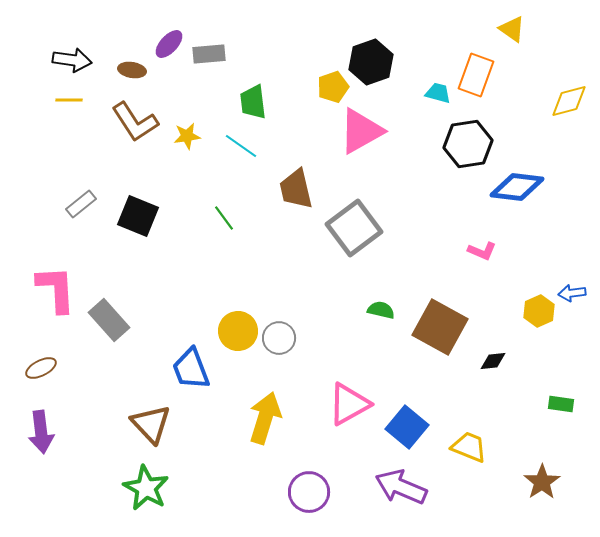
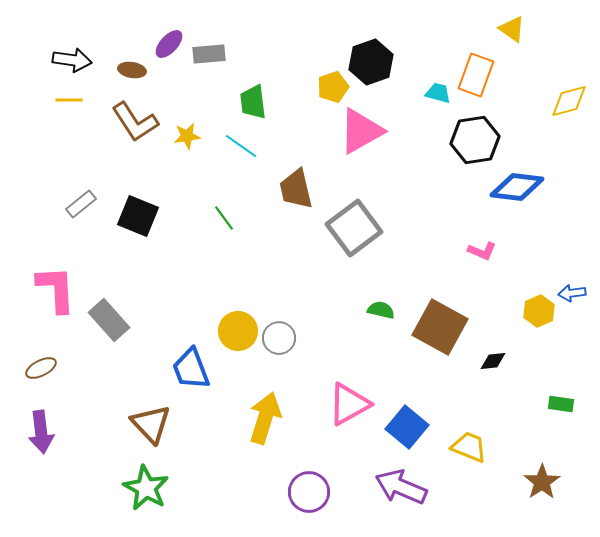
black hexagon at (468, 144): moved 7 px right, 4 px up
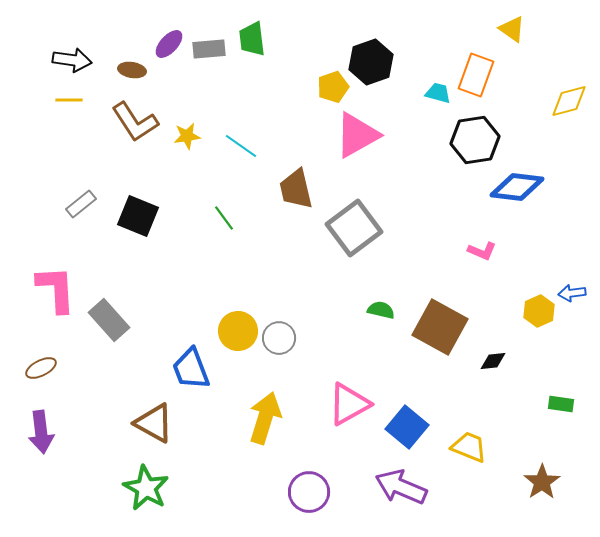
gray rectangle at (209, 54): moved 5 px up
green trapezoid at (253, 102): moved 1 px left, 63 px up
pink triangle at (361, 131): moved 4 px left, 4 px down
brown triangle at (151, 424): moved 3 px right, 1 px up; rotated 18 degrees counterclockwise
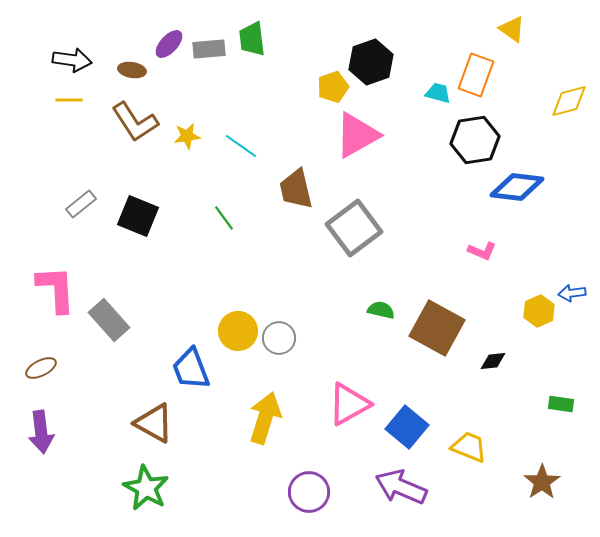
brown square at (440, 327): moved 3 px left, 1 px down
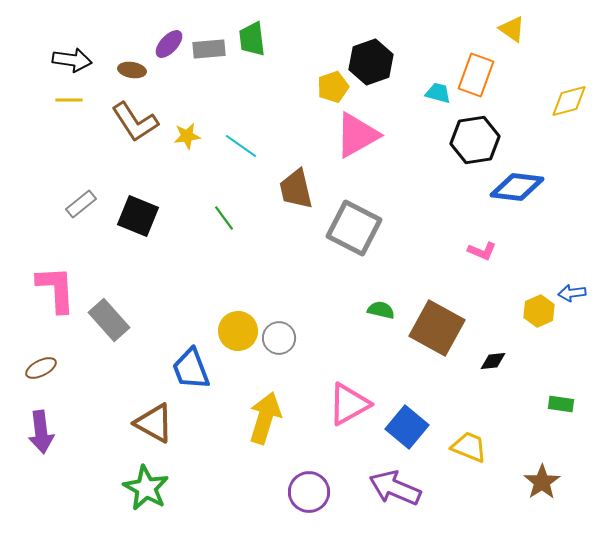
gray square at (354, 228): rotated 26 degrees counterclockwise
purple arrow at (401, 487): moved 6 px left, 1 px down
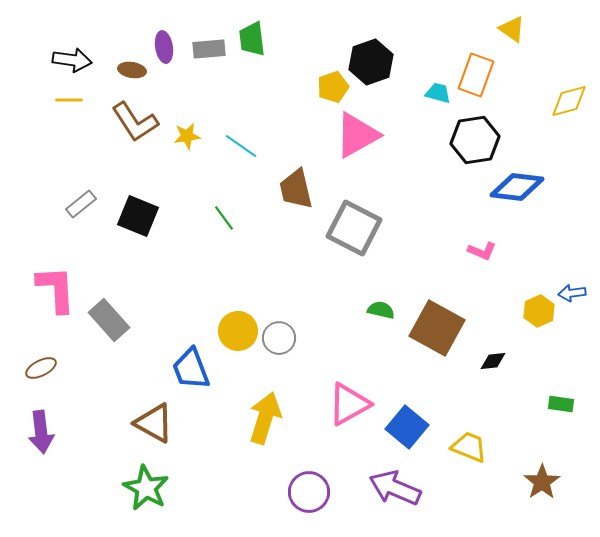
purple ellipse at (169, 44): moved 5 px left, 3 px down; rotated 52 degrees counterclockwise
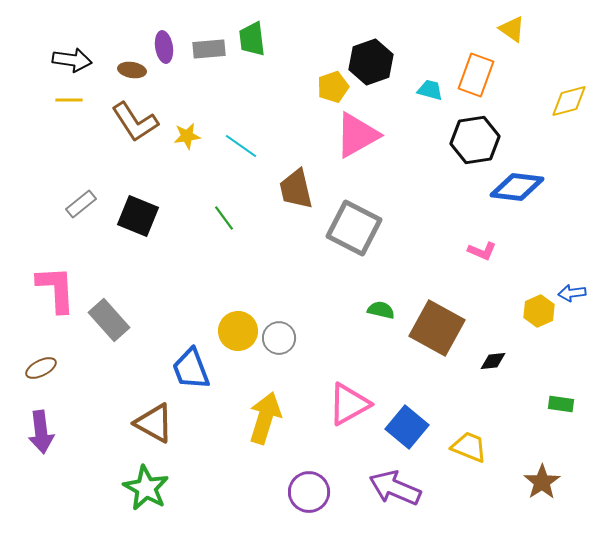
cyan trapezoid at (438, 93): moved 8 px left, 3 px up
